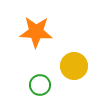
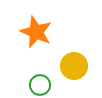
orange star: rotated 20 degrees clockwise
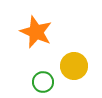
green circle: moved 3 px right, 3 px up
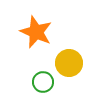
yellow circle: moved 5 px left, 3 px up
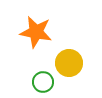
orange star: rotated 12 degrees counterclockwise
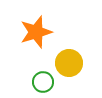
orange star: rotated 28 degrees counterclockwise
